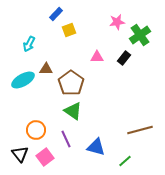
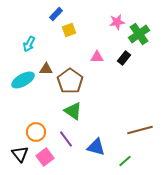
green cross: moved 1 px left, 1 px up
brown pentagon: moved 1 px left, 2 px up
orange circle: moved 2 px down
purple line: rotated 12 degrees counterclockwise
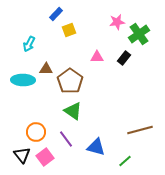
cyan ellipse: rotated 30 degrees clockwise
black triangle: moved 2 px right, 1 px down
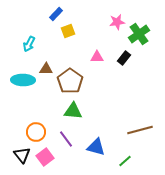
yellow square: moved 1 px left, 1 px down
green triangle: rotated 30 degrees counterclockwise
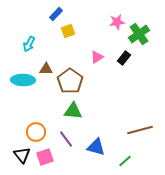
pink triangle: rotated 32 degrees counterclockwise
pink square: rotated 18 degrees clockwise
